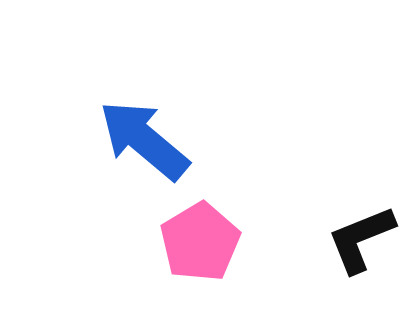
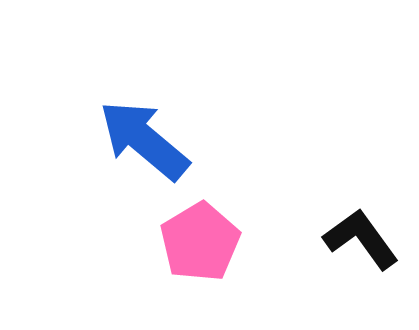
black L-shape: rotated 76 degrees clockwise
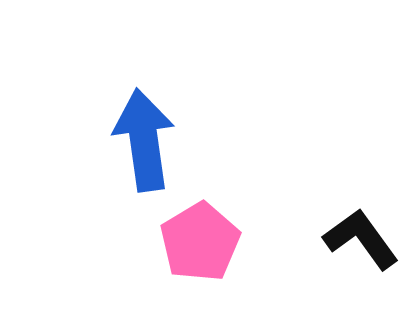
blue arrow: rotated 42 degrees clockwise
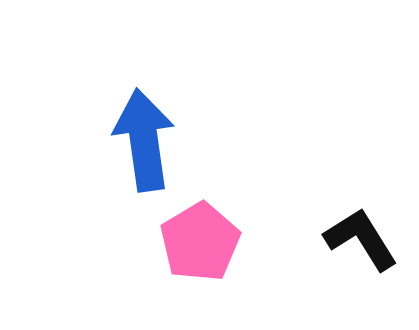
black L-shape: rotated 4 degrees clockwise
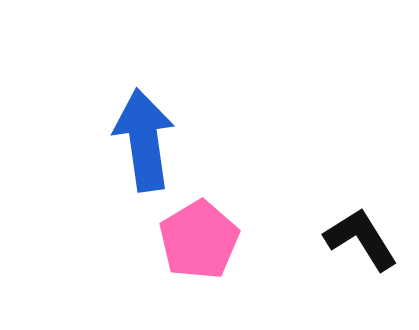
pink pentagon: moved 1 px left, 2 px up
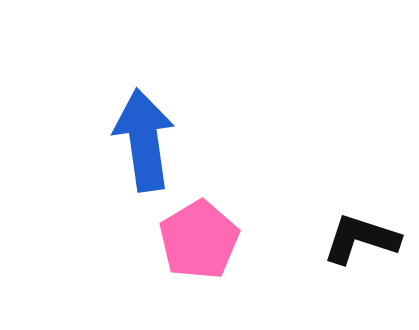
black L-shape: rotated 40 degrees counterclockwise
